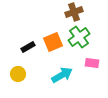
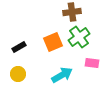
brown cross: moved 2 px left; rotated 12 degrees clockwise
black rectangle: moved 9 px left
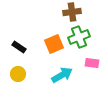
green cross: rotated 15 degrees clockwise
orange square: moved 1 px right, 2 px down
black rectangle: rotated 64 degrees clockwise
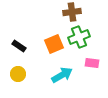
black rectangle: moved 1 px up
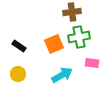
green cross: rotated 10 degrees clockwise
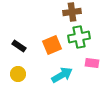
orange square: moved 2 px left, 1 px down
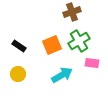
brown cross: rotated 12 degrees counterclockwise
green cross: moved 4 px down; rotated 20 degrees counterclockwise
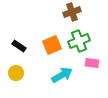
green cross: rotated 10 degrees clockwise
yellow circle: moved 2 px left, 1 px up
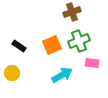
yellow circle: moved 4 px left
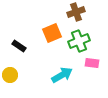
brown cross: moved 4 px right
orange square: moved 12 px up
yellow circle: moved 2 px left, 2 px down
